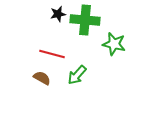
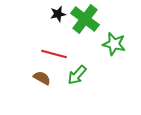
green cross: moved 1 px up; rotated 32 degrees clockwise
red line: moved 2 px right
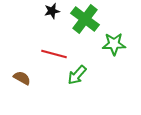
black star: moved 6 px left, 3 px up
green star: rotated 15 degrees counterclockwise
brown semicircle: moved 20 px left
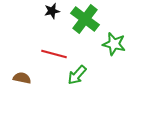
green star: rotated 15 degrees clockwise
brown semicircle: rotated 18 degrees counterclockwise
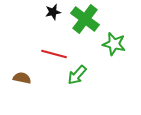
black star: moved 1 px right, 1 px down
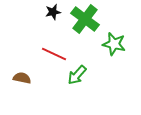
red line: rotated 10 degrees clockwise
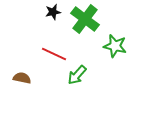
green star: moved 1 px right, 2 px down
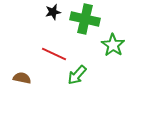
green cross: rotated 24 degrees counterclockwise
green star: moved 2 px left, 1 px up; rotated 20 degrees clockwise
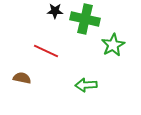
black star: moved 2 px right, 1 px up; rotated 14 degrees clockwise
green star: rotated 10 degrees clockwise
red line: moved 8 px left, 3 px up
green arrow: moved 9 px right, 10 px down; rotated 45 degrees clockwise
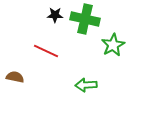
black star: moved 4 px down
brown semicircle: moved 7 px left, 1 px up
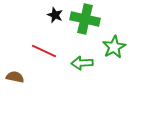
black star: rotated 21 degrees clockwise
green star: moved 1 px right, 2 px down
red line: moved 2 px left
green arrow: moved 4 px left, 22 px up
